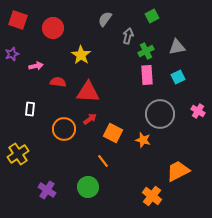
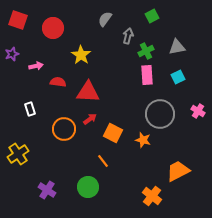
white rectangle: rotated 24 degrees counterclockwise
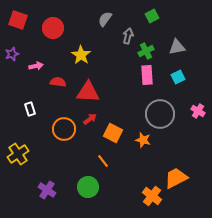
orange trapezoid: moved 2 px left, 7 px down
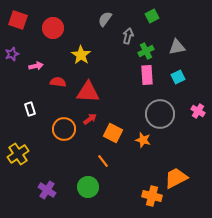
orange cross: rotated 24 degrees counterclockwise
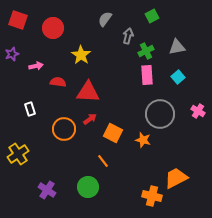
cyan square: rotated 16 degrees counterclockwise
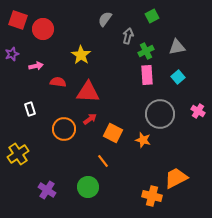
red circle: moved 10 px left, 1 px down
